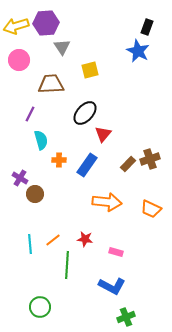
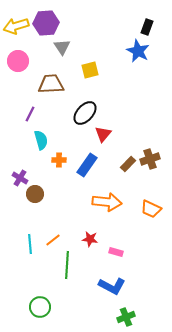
pink circle: moved 1 px left, 1 px down
red star: moved 5 px right
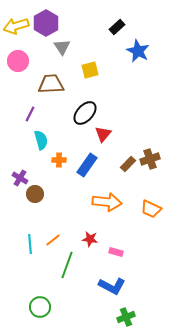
purple hexagon: rotated 25 degrees counterclockwise
black rectangle: moved 30 px left; rotated 28 degrees clockwise
green line: rotated 16 degrees clockwise
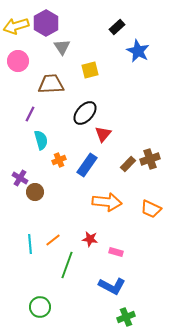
orange cross: rotated 24 degrees counterclockwise
brown circle: moved 2 px up
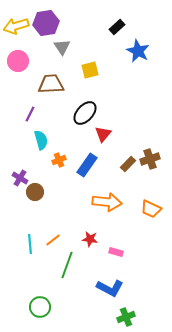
purple hexagon: rotated 20 degrees clockwise
blue L-shape: moved 2 px left, 2 px down
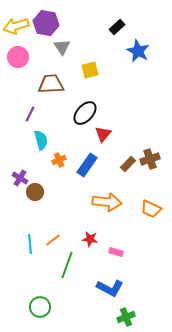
purple hexagon: rotated 20 degrees clockwise
pink circle: moved 4 px up
